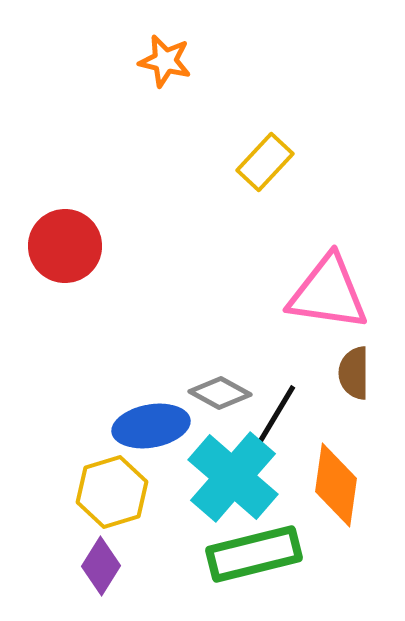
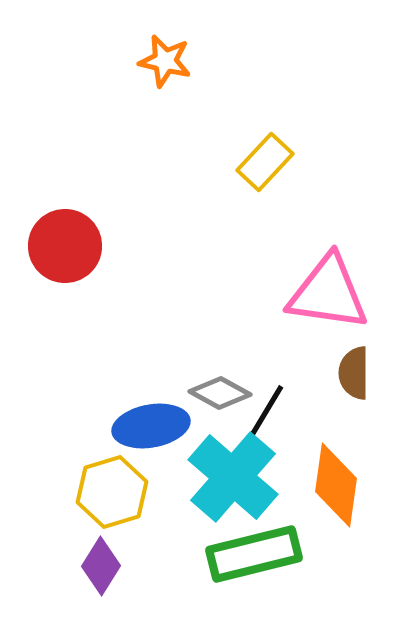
black line: moved 12 px left
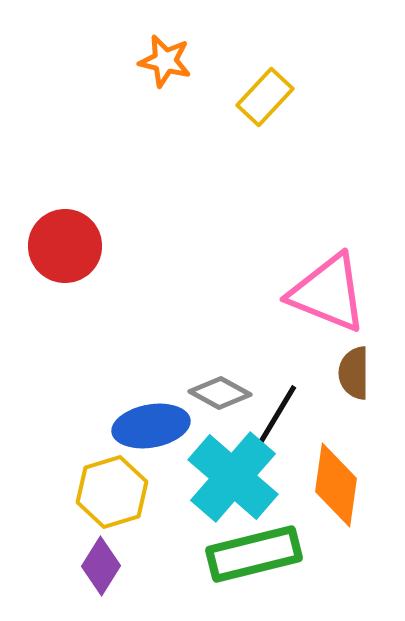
yellow rectangle: moved 65 px up
pink triangle: rotated 14 degrees clockwise
black line: moved 13 px right
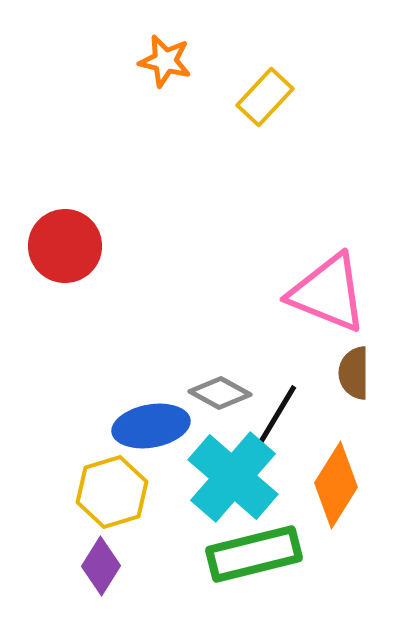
orange diamond: rotated 24 degrees clockwise
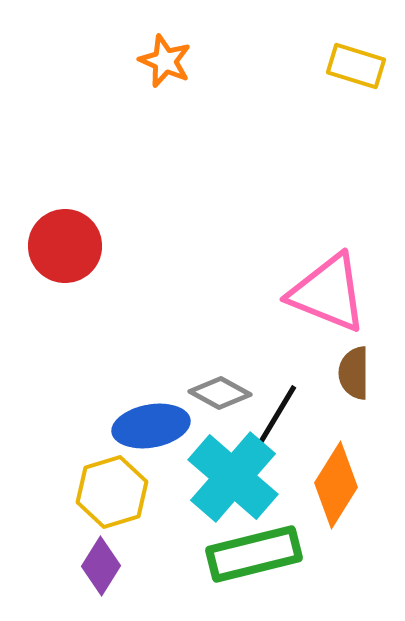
orange star: rotated 10 degrees clockwise
yellow rectangle: moved 91 px right, 31 px up; rotated 64 degrees clockwise
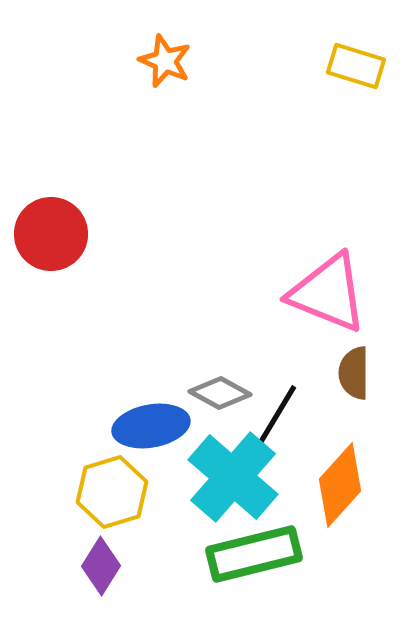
red circle: moved 14 px left, 12 px up
orange diamond: moved 4 px right; rotated 10 degrees clockwise
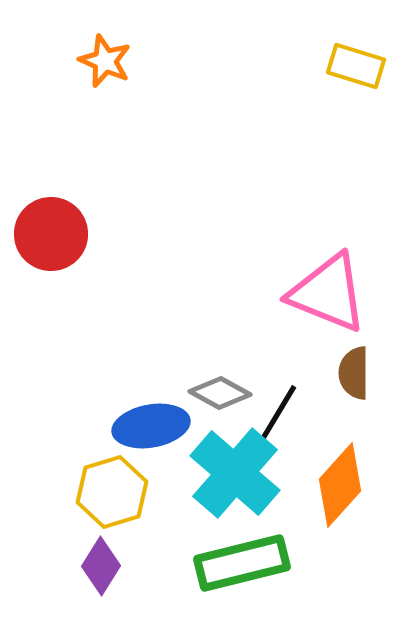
orange star: moved 60 px left
cyan cross: moved 2 px right, 4 px up
green rectangle: moved 12 px left, 9 px down
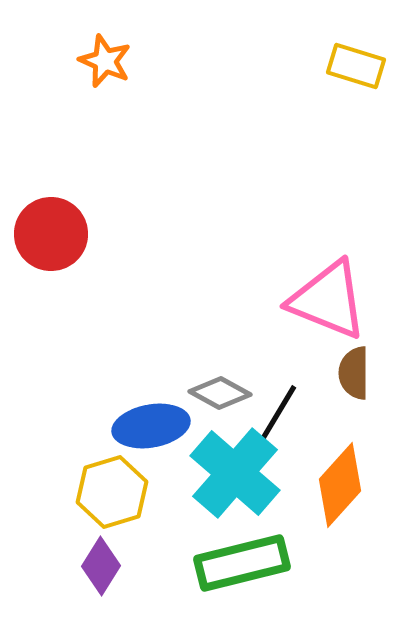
pink triangle: moved 7 px down
